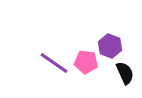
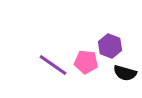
purple line: moved 1 px left, 2 px down
black semicircle: rotated 130 degrees clockwise
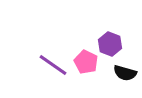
purple hexagon: moved 2 px up
pink pentagon: rotated 20 degrees clockwise
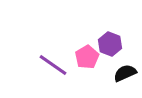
pink pentagon: moved 1 px right, 5 px up; rotated 15 degrees clockwise
black semicircle: rotated 140 degrees clockwise
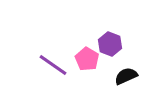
pink pentagon: moved 2 px down; rotated 10 degrees counterclockwise
black semicircle: moved 1 px right, 3 px down
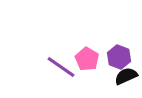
purple hexagon: moved 9 px right, 13 px down
purple line: moved 8 px right, 2 px down
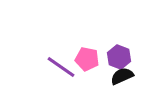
pink pentagon: rotated 20 degrees counterclockwise
black semicircle: moved 4 px left
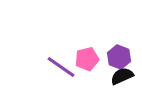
pink pentagon: rotated 25 degrees counterclockwise
